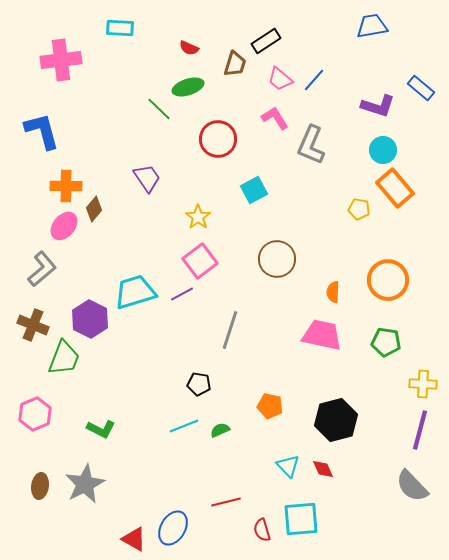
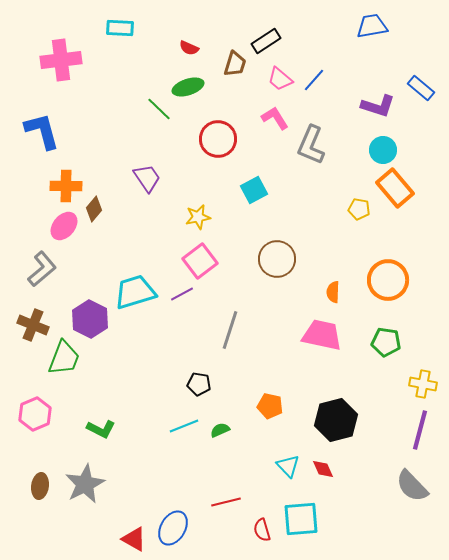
yellow star at (198, 217): rotated 25 degrees clockwise
yellow cross at (423, 384): rotated 8 degrees clockwise
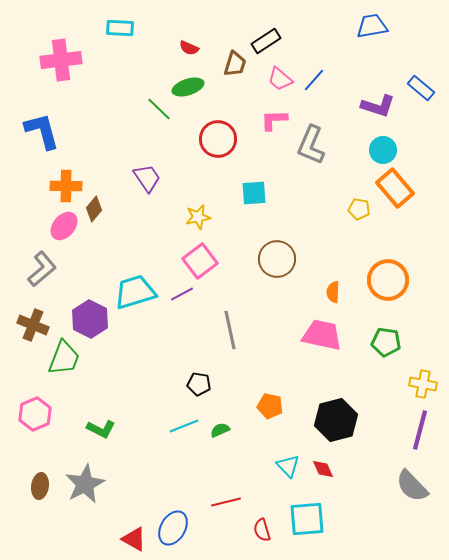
pink L-shape at (275, 118): moved 1 px left, 2 px down; rotated 60 degrees counterclockwise
cyan square at (254, 190): moved 3 px down; rotated 24 degrees clockwise
gray line at (230, 330): rotated 30 degrees counterclockwise
cyan square at (301, 519): moved 6 px right
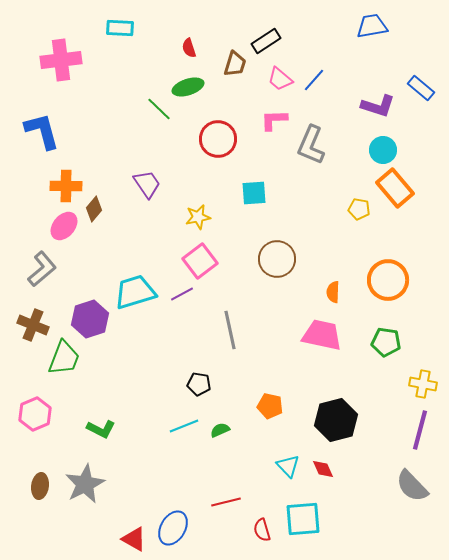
red semicircle at (189, 48): rotated 48 degrees clockwise
purple trapezoid at (147, 178): moved 6 px down
purple hexagon at (90, 319): rotated 15 degrees clockwise
cyan square at (307, 519): moved 4 px left
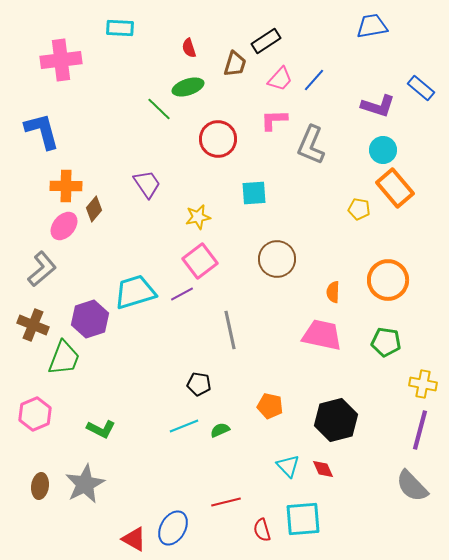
pink trapezoid at (280, 79): rotated 88 degrees counterclockwise
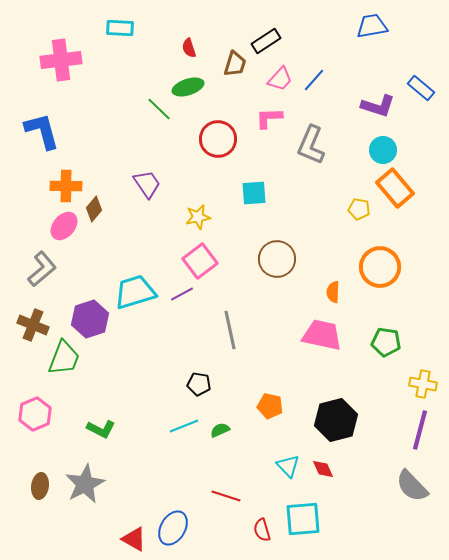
pink L-shape at (274, 120): moved 5 px left, 2 px up
orange circle at (388, 280): moved 8 px left, 13 px up
red line at (226, 502): moved 6 px up; rotated 32 degrees clockwise
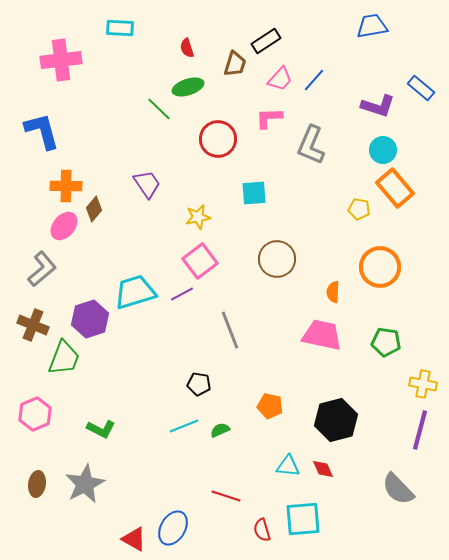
red semicircle at (189, 48): moved 2 px left
gray line at (230, 330): rotated 9 degrees counterclockwise
cyan triangle at (288, 466): rotated 40 degrees counterclockwise
brown ellipse at (40, 486): moved 3 px left, 2 px up
gray semicircle at (412, 486): moved 14 px left, 3 px down
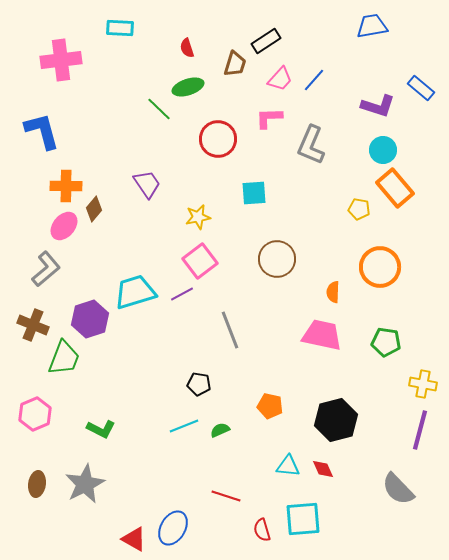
gray L-shape at (42, 269): moved 4 px right
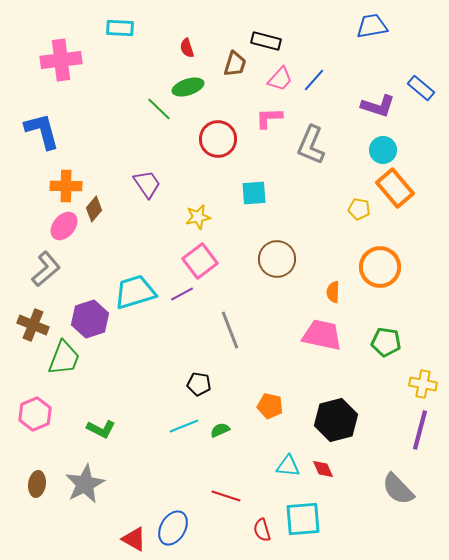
black rectangle at (266, 41): rotated 48 degrees clockwise
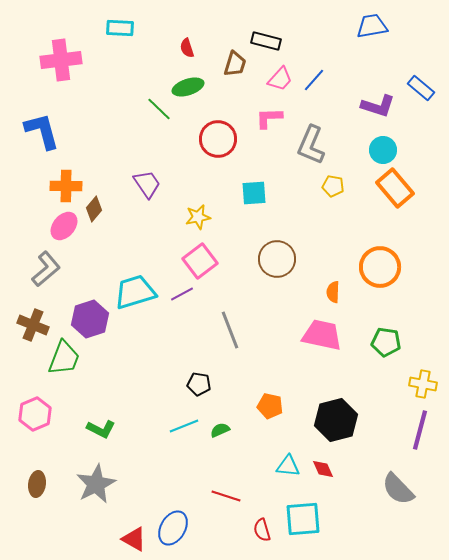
yellow pentagon at (359, 209): moved 26 px left, 23 px up
gray star at (85, 484): moved 11 px right
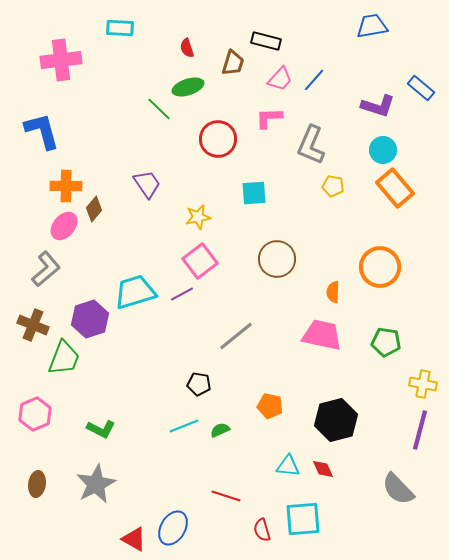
brown trapezoid at (235, 64): moved 2 px left, 1 px up
gray line at (230, 330): moved 6 px right, 6 px down; rotated 72 degrees clockwise
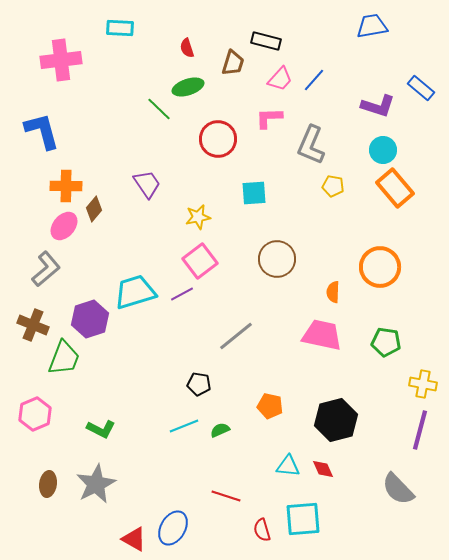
brown ellipse at (37, 484): moved 11 px right
